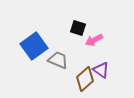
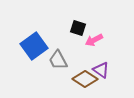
gray trapezoid: rotated 140 degrees counterclockwise
brown diamond: rotated 75 degrees clockwise
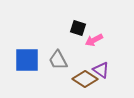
blue square: moved 7 px left, 14 px down; rotated 36 degrees clockwise
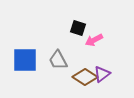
blue square: moved 2 px left
purple triangle: moved 1 px right, 4 px down; rotated 48 degrees clockwise
brown diamond: moved 2 px up
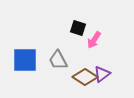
pink arrow: rotated 30 degrees counterclockwise
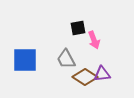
black square: rotated 28 degrees counterclockwise
pink arrow: rotated 54 degrees counterclockwise
gray trapezoid: moved 8 px right, 1 px up
purple triangle: rotated 30 degrees clockwise
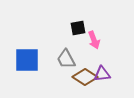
blue square: moved 2 px right
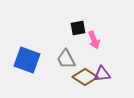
blue square: rotated 20 degrees clockwise
